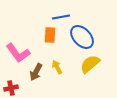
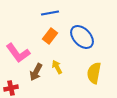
blue line: moved 11 px left, 4 px up
orange rectangle: moved 1 px down; rotated 35 degrees clockwise
yellow semicircle: moved 4 px right, 9 px down; rotated 40 degrees counterclockwise
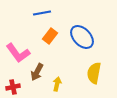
blue line: moved 8 px left
yellow arrow: moved 17 px down; rotated 40 degrees clockwise
brown arrow: moved 1 px right
red cross: moved 2 px right, 1 px up
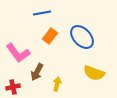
yellow semicircle: rotated 80 degrees counterclockwise
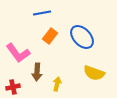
brown arrow: rotated 24 degrees counterclockwise
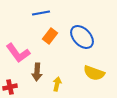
blue line: moved 1 px left
red cross: moved 3 px left
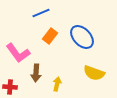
blue line: rotated 12 degrees counterclockwise
brown arrow: moved 1 px left, 1 px down
red cross: rotated 16 degrees clockwise
